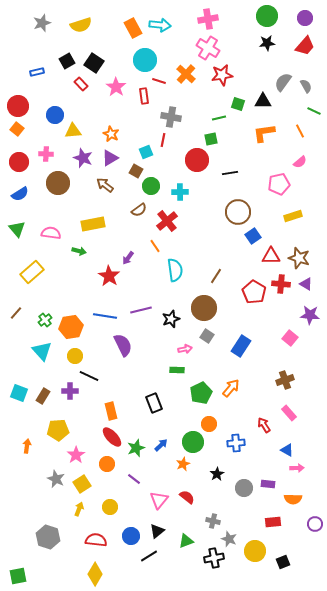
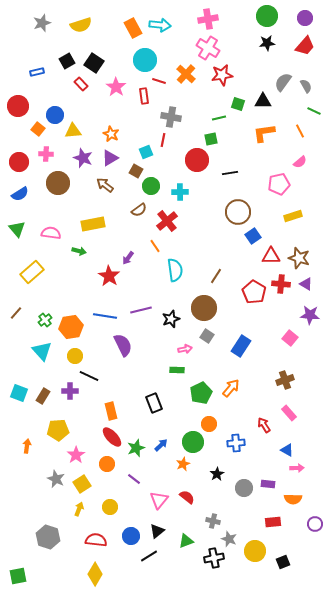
orange square at (17, 129): moved 21 px right
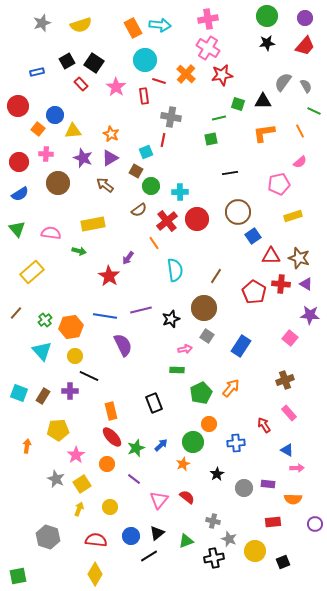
red circle at (197, 160): moved 59 px down
orange line at (155, 246): moved 1 px left, 3 px up
black triangle at (157, 531): moved 2 px down
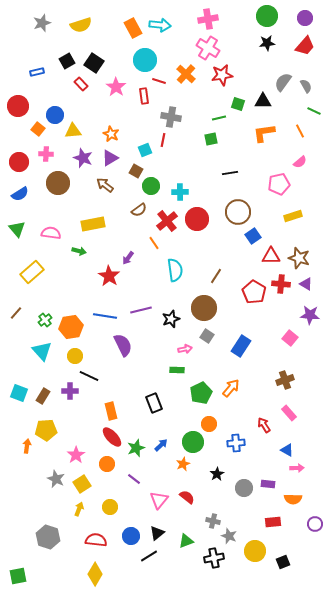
cyan square at (146, 152): moved 1 px left, 2 px up
yellow pentagon at (58, 430): moved 12 px left
gray star at (229, 539): moved 3 px up
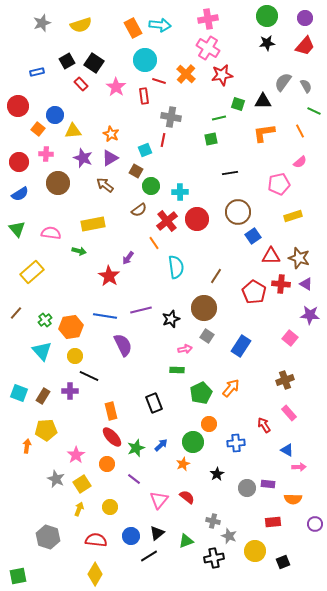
cyan semicircle at (175, 270): moved 1 px right, 3 px up
pink arrow at (297, 468): moved 2 px right, 1 px up
gray circle at (244, 488): moved 3 px right
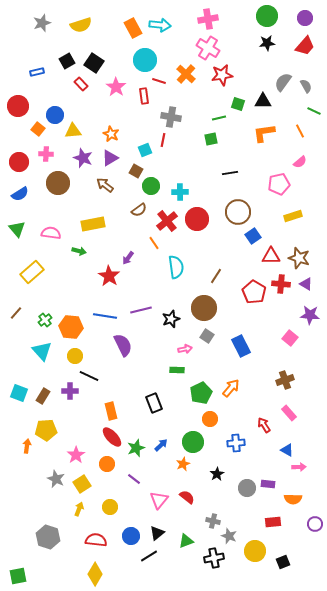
orange hexagon at (71, 327): rotated 15 degrees clockwise
blue rectangle at (241, 346): rotated 60 degrees counterclockwise
orange circle at (209, 424): moved 1 px right, 5 px up
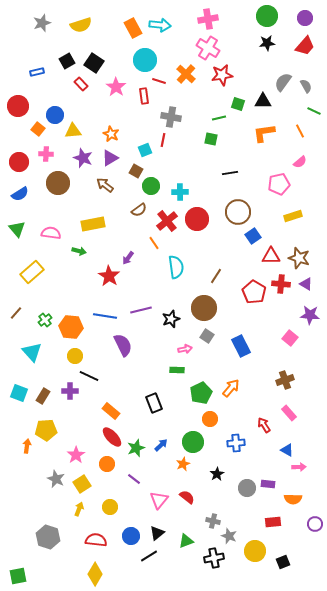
green square at (211, 139): rotated 24 degrees clockwise
cyan triangle at (42, 351): moved 10 px left, 1 px down
orange rectangle at (111, 411): rotated 36 degrees counterclockwise
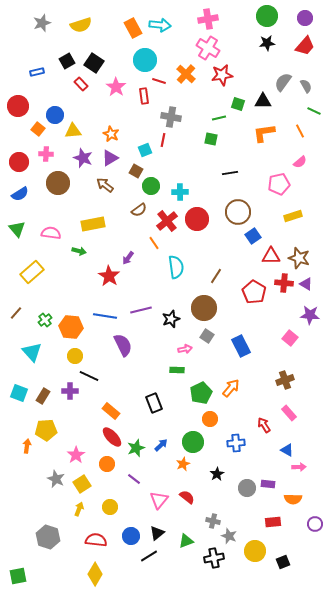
red cross at (281, 284): moved 3 px right, 1 px up
